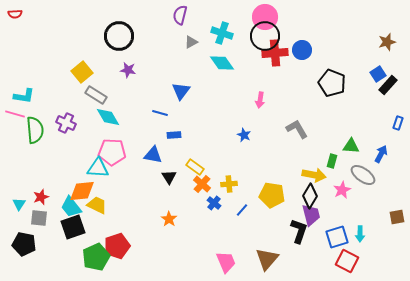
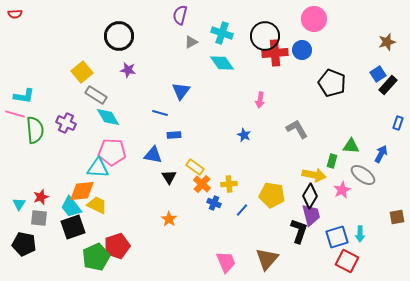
pink circle at (265, 17): moved 49 px right, 2 px down
blue cross at (214, 203): rotated 16 degrees counterclockwise
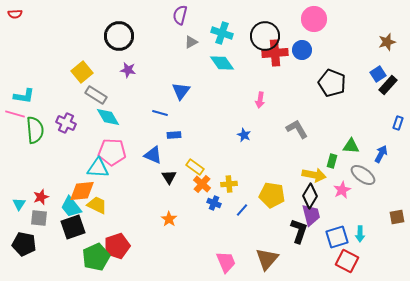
blue triangle at (153, 155): rotated 12 degrees clockwise
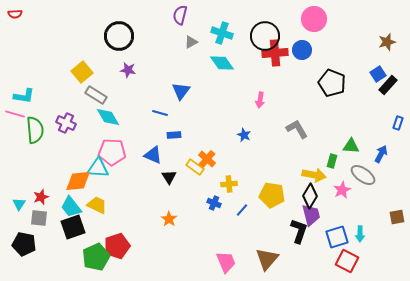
orange cross at (202, 184): moved 5 px right, 25 px up
orange diamond at (82, 191): moved 4 px left, 10 px up
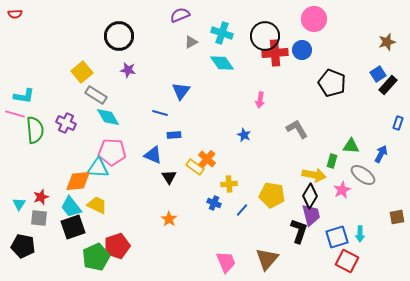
purple semicircle at (180, 15): rotated 54 degrees clockwise
black pentagon at (24, 244): moved 1 px left, 2 px down
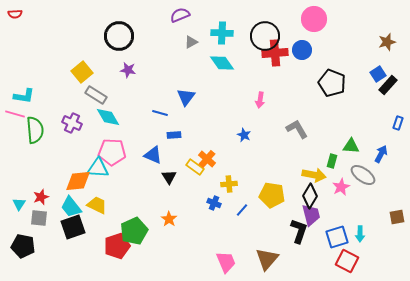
cyan cross at (222, 33): rotated 15 degrees counterclockwise
blue triangle at (181, 91): moved 5 px right, 6 px down
purple cross at (66, 123): moved 6 px right
pink star at (342, 190): moved 1 px left, 3 px up
green pentagon at (96, 257): moved 38 px right, 26 px up
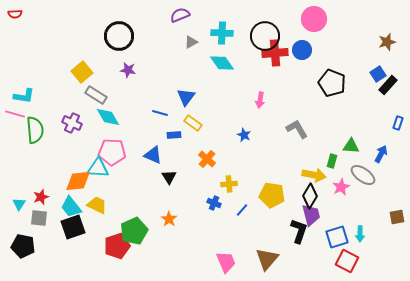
yellow rectangle at (195, 167): moved 2 px left, 44 px up
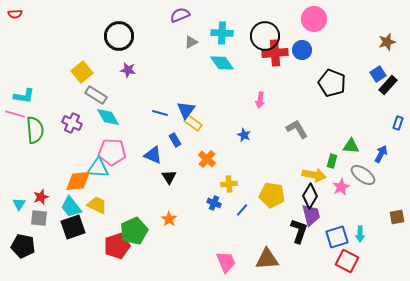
blue triangle at (186, 97): moved 13 px down
blue rectangle at (174, 135): moved 1 px right, 5 px down; rotated 64 degrees clockwise
brown triangle at (267, 259): rotated 45 degrees clockwise
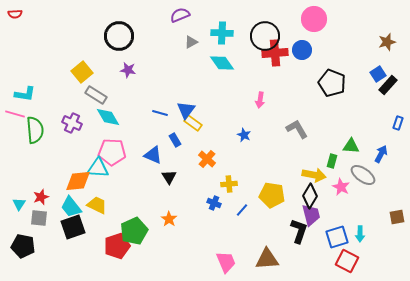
cyan L-shape at (24, 96): moved 1 px right, 2 px up
pink star at (341, 187): rotated 18 degrees counterclockwise
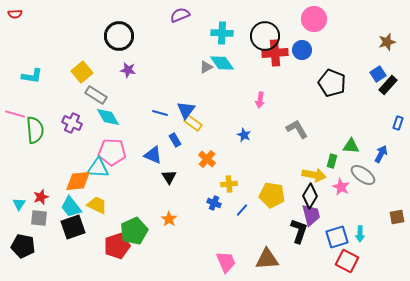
gray triangle at (191, 42): moved 15 px right, 25 px down
cyan L-shape at (25, 94): moved 7 px right, 18 px up
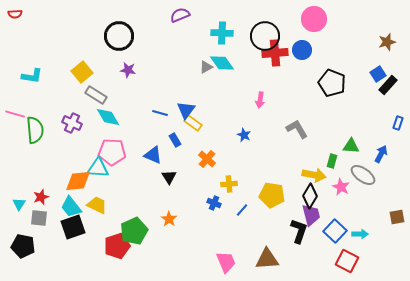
cyan arrow at (360, 234): rotated 91 degrees counterclockwise
blue square at (337, 237): moved 2 px left, 6 px up; rotated 30 degrees counterclockwise
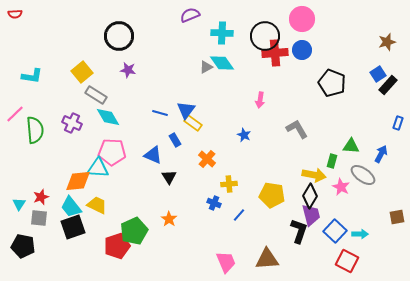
purple semicircle at (180, 15): moved 10 px right
pink circle at (314, 19): moved 12 px left
pink line at (15, 114): rotated 60 degrees counterclockwise
blue line at (242, 210): moved 3 px left, 5 px down
